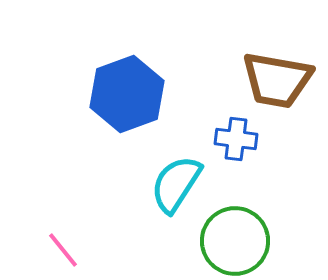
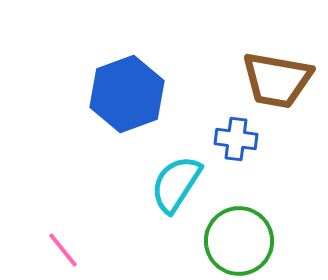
green circle: moved 4 px right
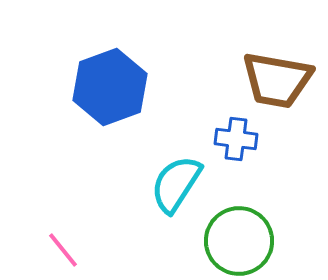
blue hexagon: moved 17 px left, 7 px up
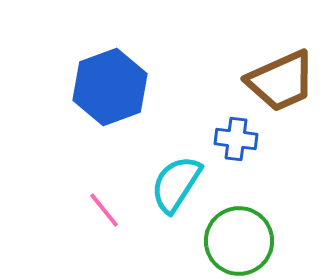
brown trapezoid: moved 4 px right, 1 px down; rotated 34 degrees counterclockwise
pink line: moved 41 px right, 40 px up
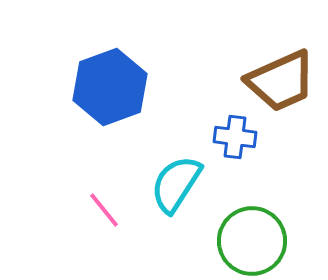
blue cross: moved 1 px left, 2 px up
green circle: moved 13 px right
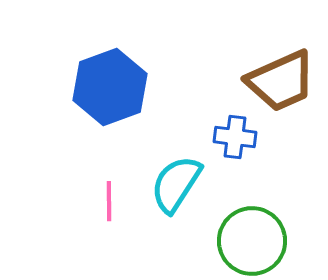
pink line: moved 5 px right, 9 px up; rotated 39 degrees clockwise
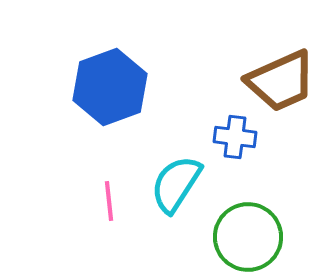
pink line: rotated 6 degrees counterclockwise
green circle: moved 4 px left, 4 px up
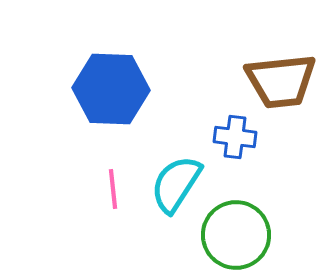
brown trapezoid: rotated 18 degrees clockwise
blue hexagon: moved 1 px right, 2 px down; rotated 22 degrees clockwise
pink line: moved 4 px right, 12 px up
green circle: moved 12 px left, 2 px up
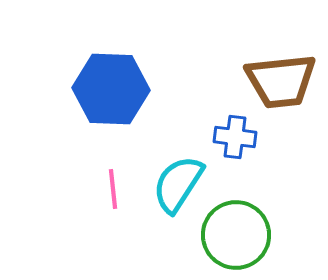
cyan semicircle: moved 2 px right
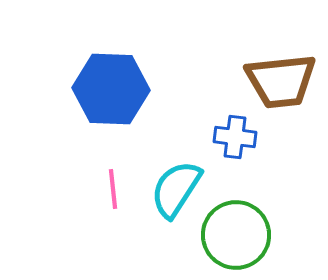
cyan semicircle: moved 2 px left, 5 px down
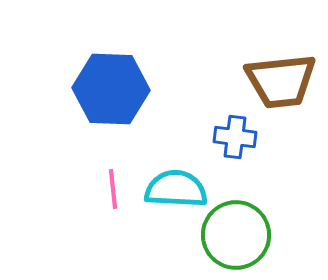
cyan semicircle: rotated 60 degrees clockwise
